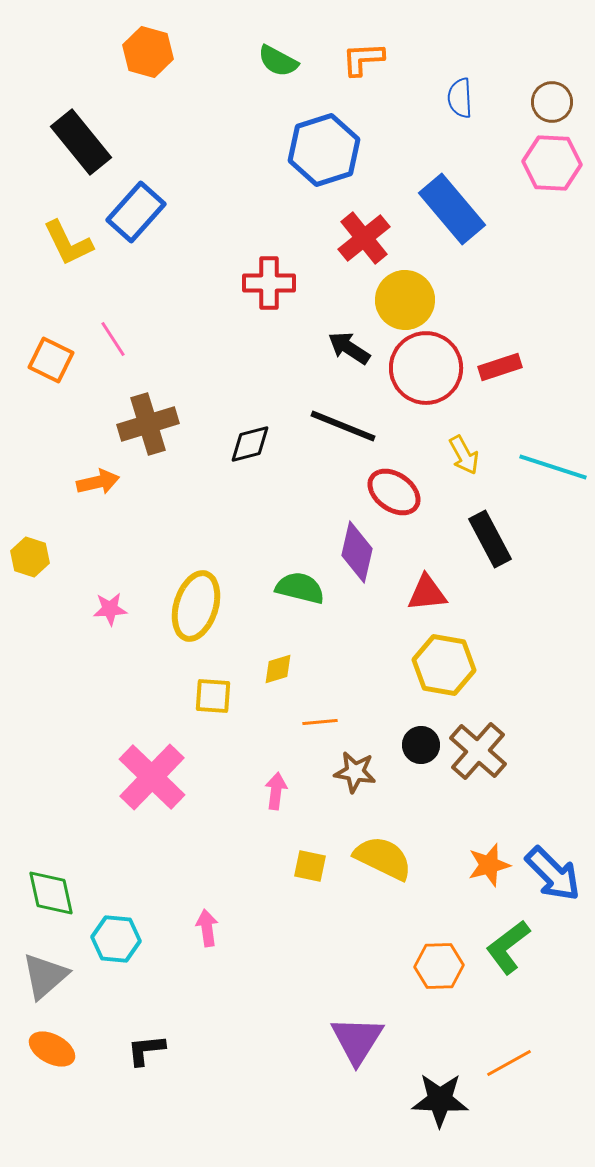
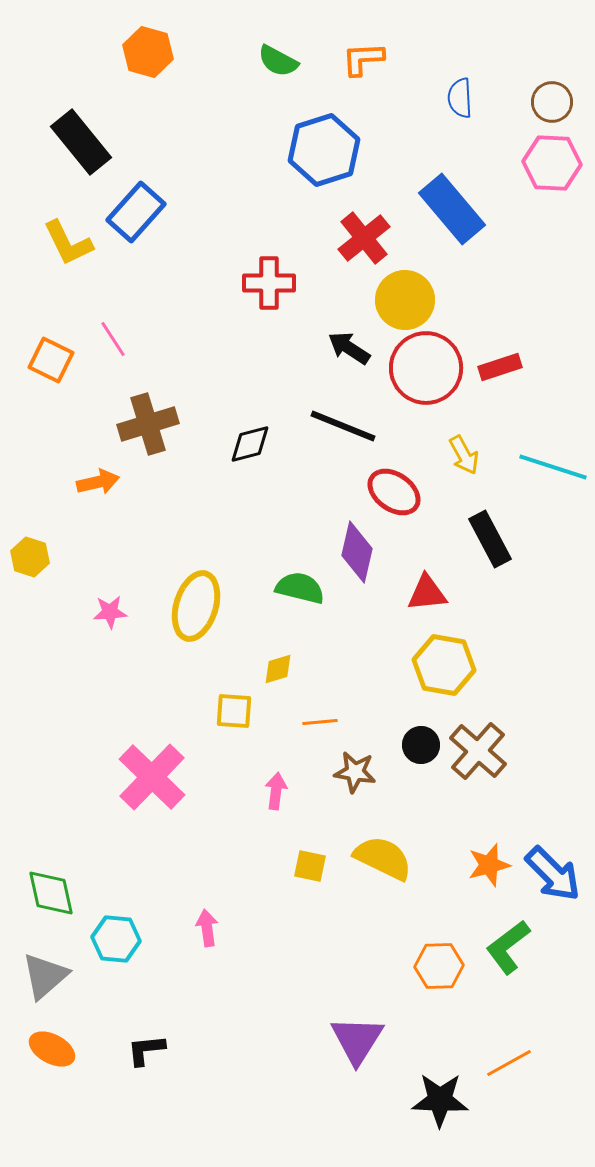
pink star at (110, 609): moved 3 px down
yellow square at (213, 696): moved 21 px right, 15 px down
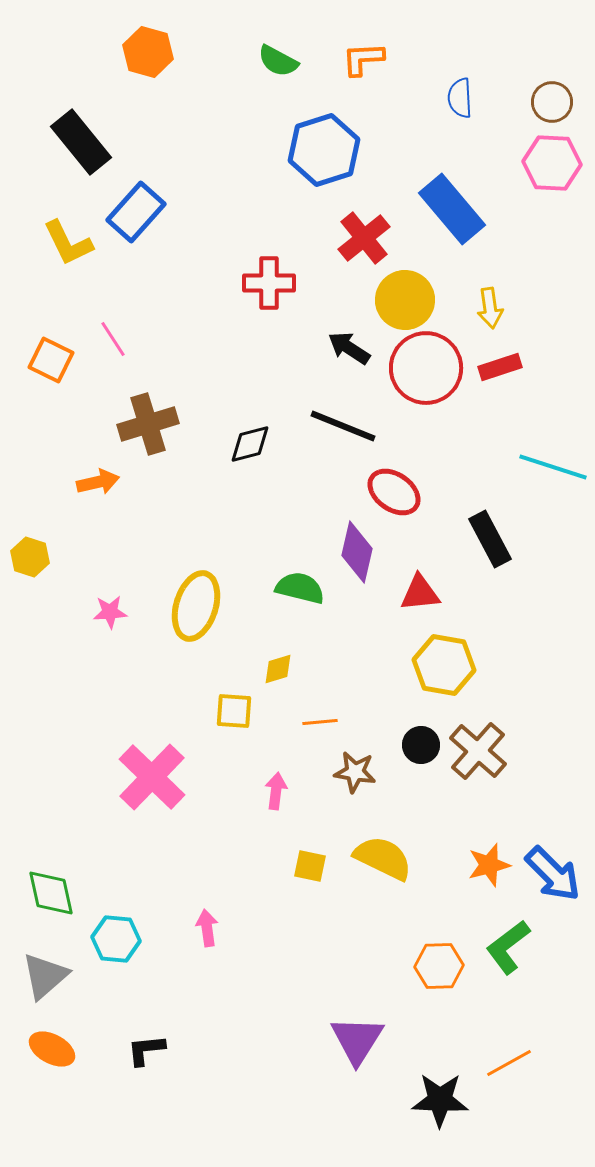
yellow arrow at (464, 455): moved 26 px right, 147 px up; rotated 21 degrees clockwise
red triangle at (427, 593): moved 7 px left
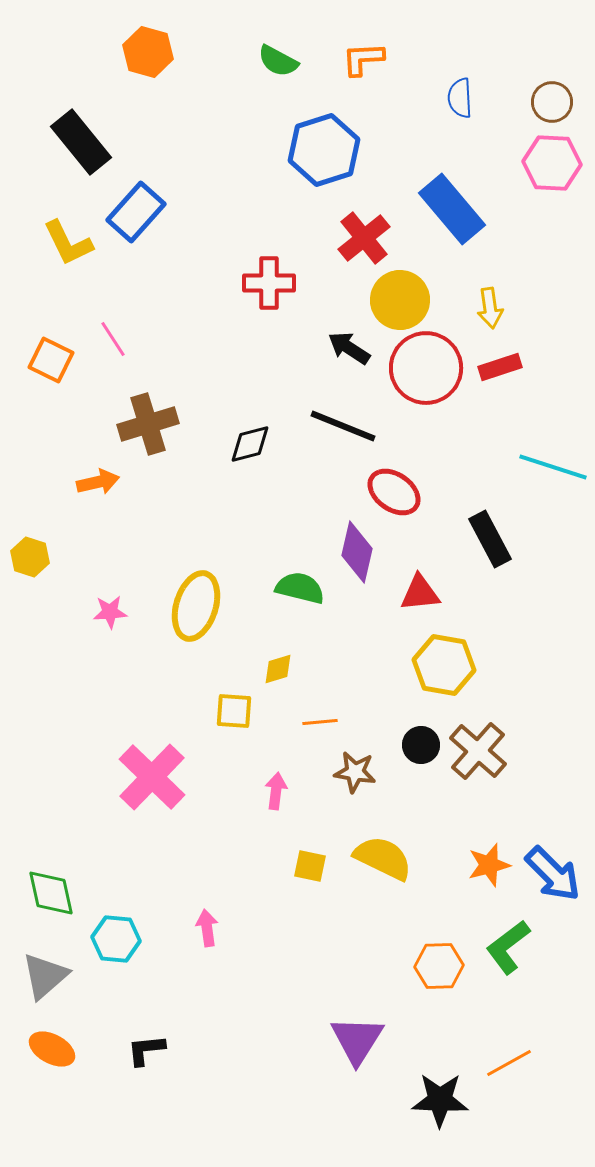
yellow circle at (405, 300): moved 5 px left
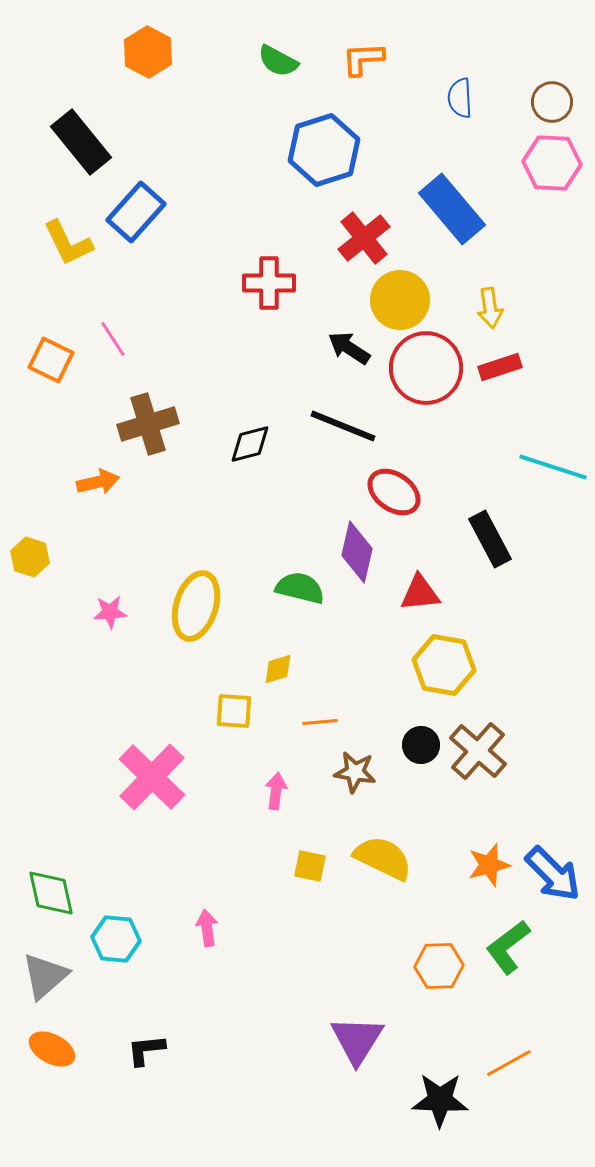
orange hexagon at (148, 52): rotated 12 degrees clockwise
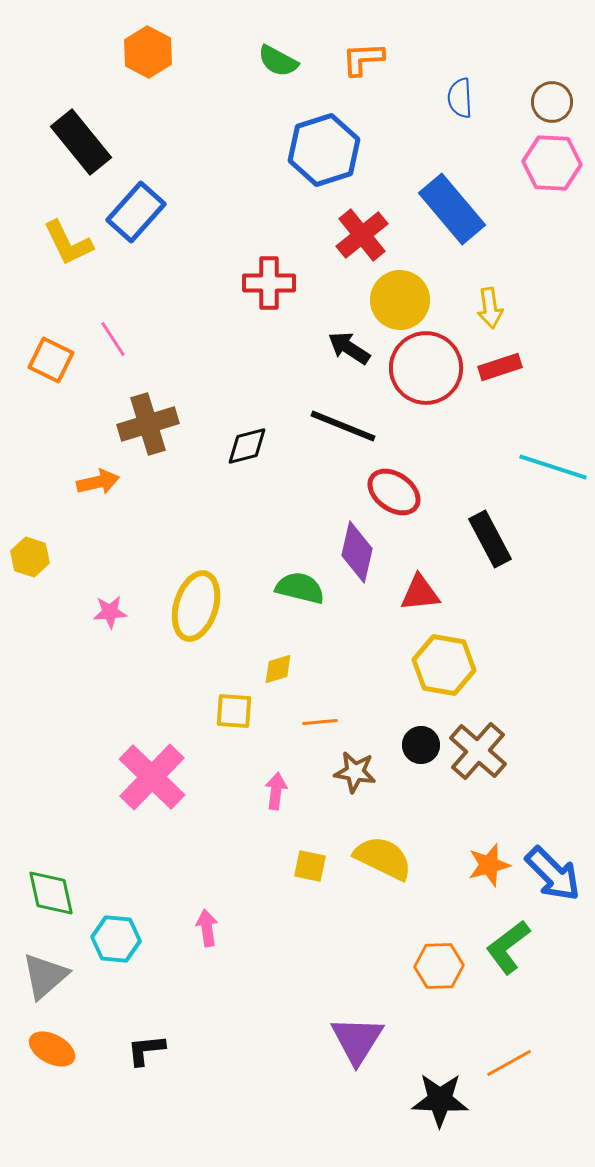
red cross at (364, 238): moved 2 px left, 3 px up
black diamond at (250, 444): moved 3 px left, 2 px down
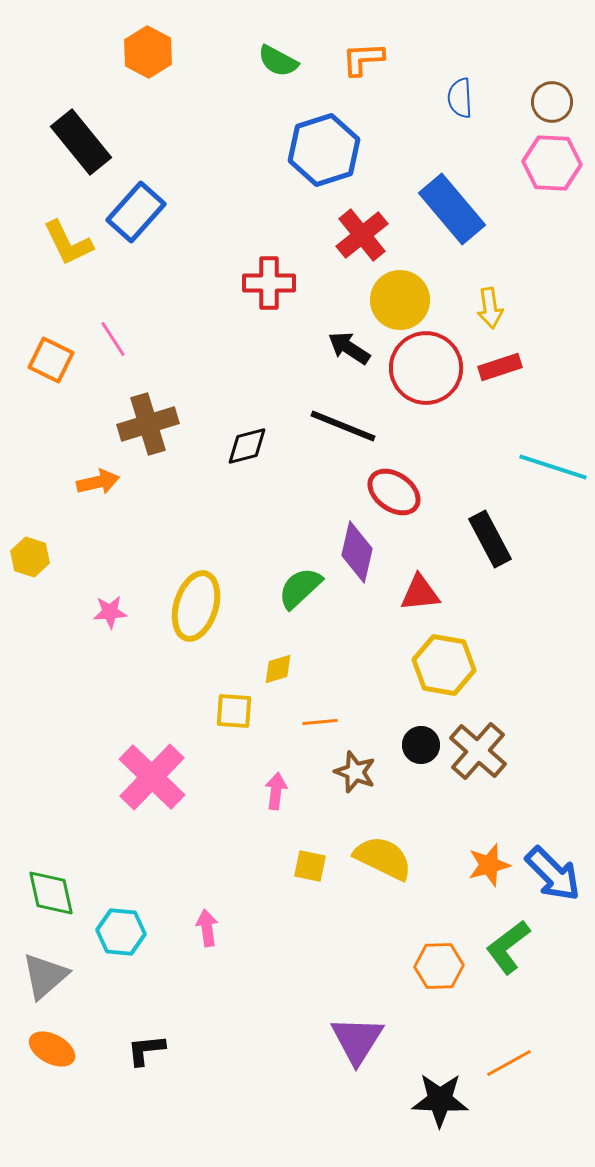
green semicircle at (300, 588): rotated 57 degrees counterclockwise
brown star at (355, 772): rotated 12 degrees clockwise
cyan hexagon at (116, 939): moved 5 px right, 7 px up
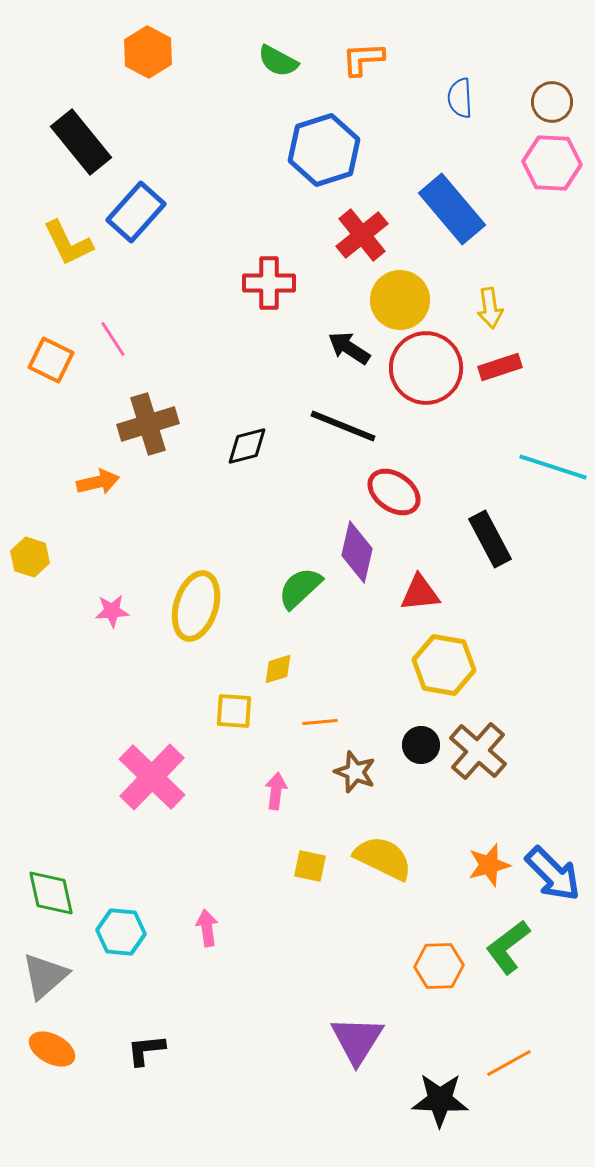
pink star at (110, 612): moved 2 px right, 1 px up
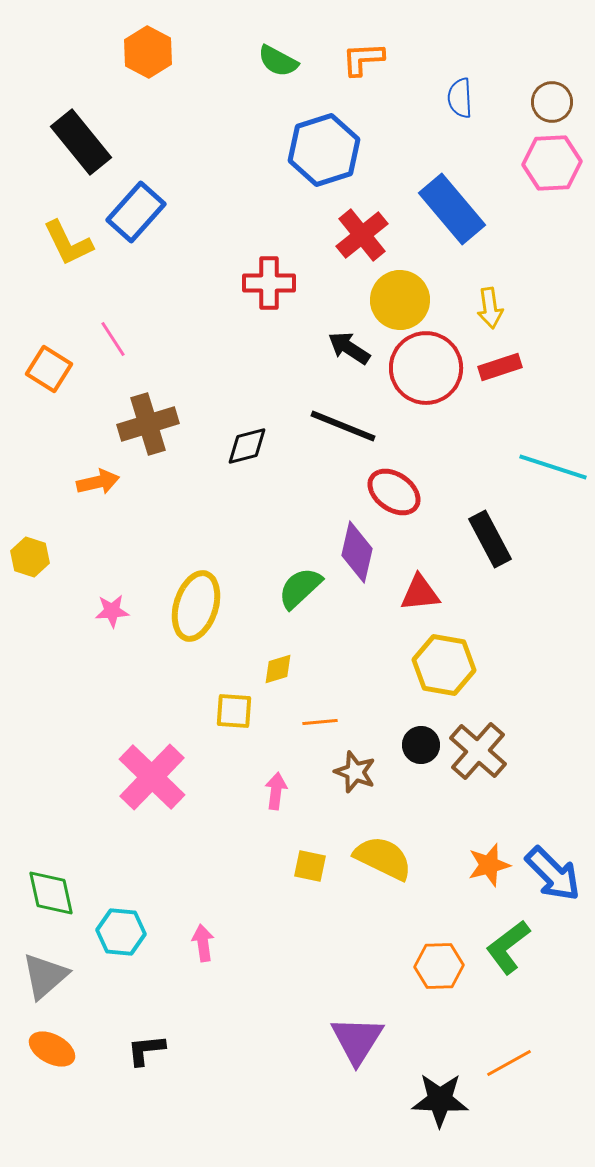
pink hexagon at (552, 163): rotated 6 degrees counterclockwise
orange square at (51, 360): moved 2 px left, 9 px down; rotated 6 degrees clockwise
pink arrow at (207, 928): moved 4 px left, 15 px down
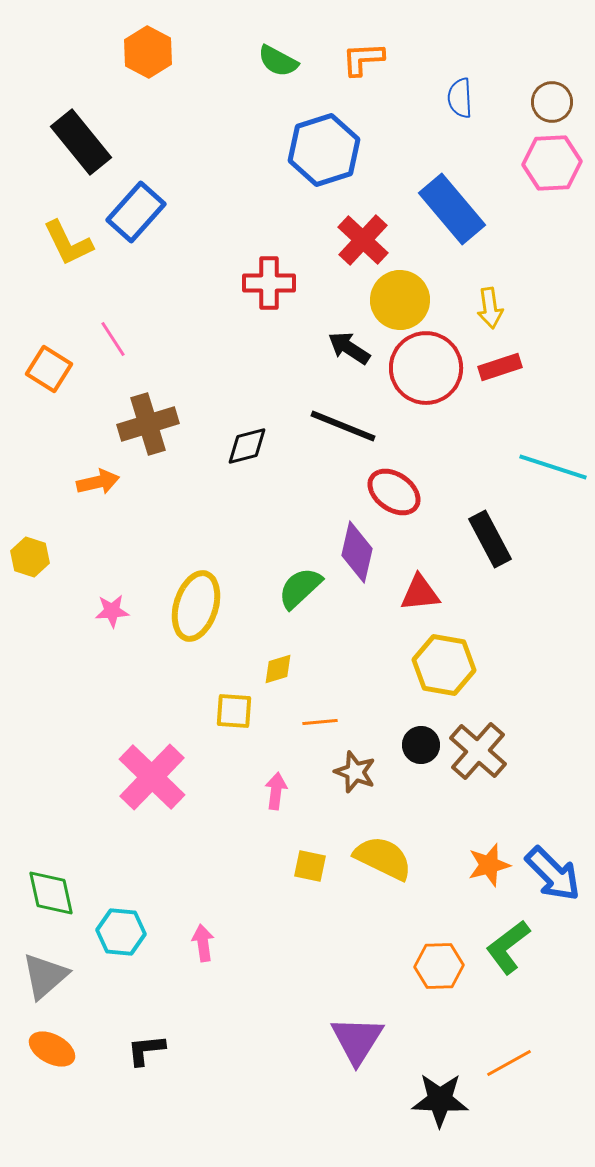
red cross at (362, 235): moved 1 px right, 5 px down; rotated 8 degrees counterclockwise
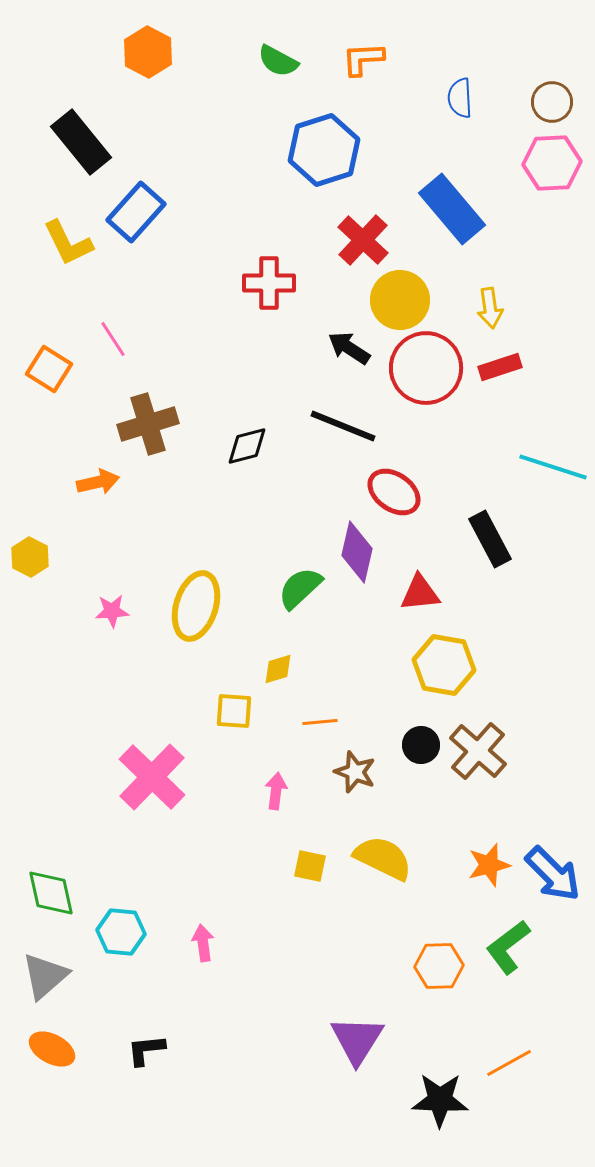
yellow hexagon at (30, 557): rotated 9 degrees clockwise
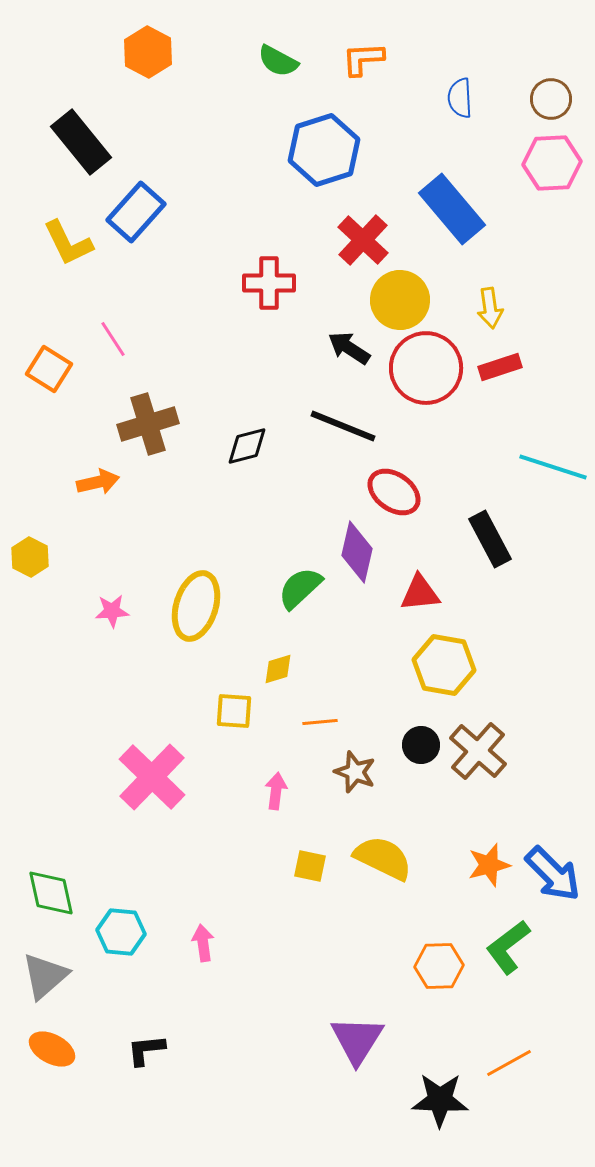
brown circle at (552, 102): moved 1 px left, 3 px up
